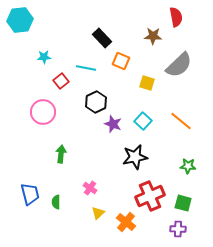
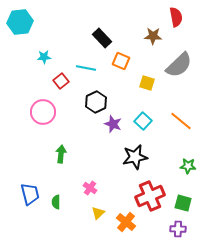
cyan hexagon: moved 2 px down
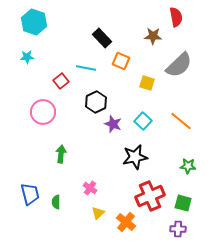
cyan hexagon: moved 14 px right; rotated 25 degrees clockwise
cyan star: moved 17 px left
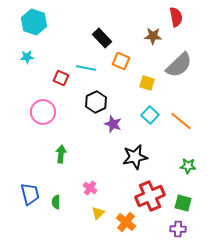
red square: moved 3 px up; rotated 28 degrees counterclockwise
cyan square: moved 7 px right, 6 px up
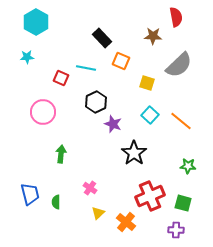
cyan hexagon: moved 2 px right; rotated 10 degrees clockwise
black star: moved 1 px left, 4 px up; rotated 25 degrees counterclockwise
purple cross: moved 2 px left, 1 px down
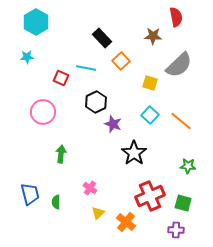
orange square: rotated 24 degrees clockwise
yellow square: moved 3 px right
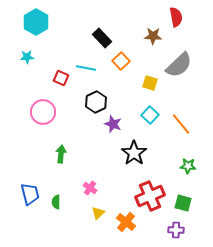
orange line: moved 3 px down; rotated 10 degrees clockwise
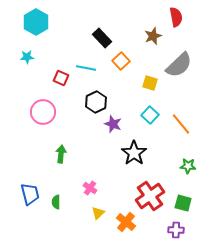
brown star: rotated 24 degrees counterclockwise
red cross: rotated 12 degrees counterclockwise
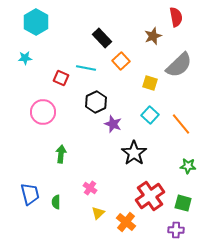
cyan star: moved 2 px left, 1 px down
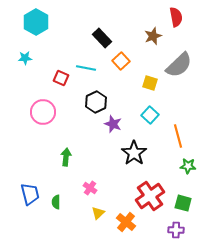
orange line: moved 3 px left, 12 px down; rotated 25 degrees clockwise
green arrow: moved 5 px right, 3 px down
